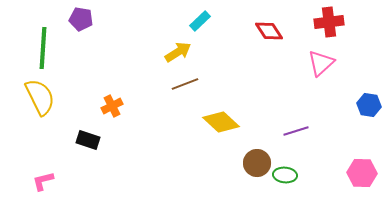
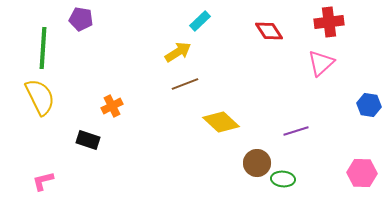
green ellipse: moved 2 px left, 4 px down
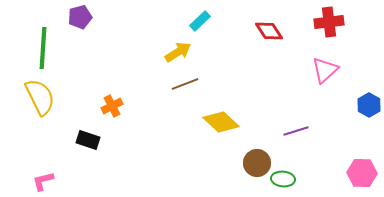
purple pentagon: moved 1 px left, 2 px up; rotated 25 degrees counterclockwise
pink triangle: moved 4 px right, 7 px down
blue hexagon: rotated 20 degrees clockwise
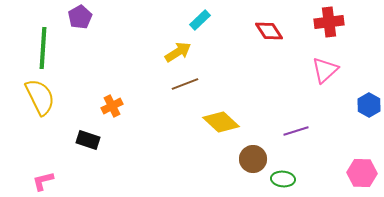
purple pentagon: rotated 15 degrees counterclockwise
cyan rectangle: moved 1 px up
brown circle: moved 4 px left, 4 px up
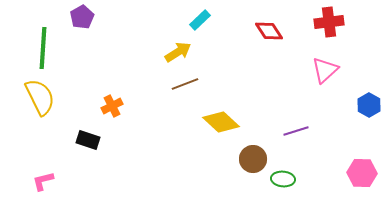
purple pentagon: moved 2 px right
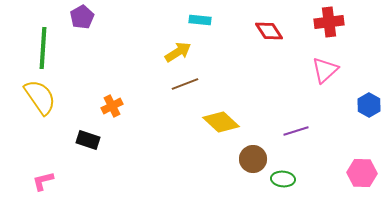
cyan rectangle: rotated 50 degrees clockwise
yellow semicircle: rotated 9 degrees counterclockwise
